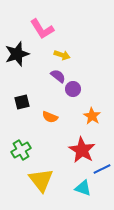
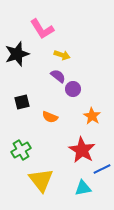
cyan triangle: rotated 30 degrees counterclockwise
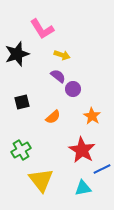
orange semicircle: moved 3 px right; rotated 63 degrees counterclockwise
